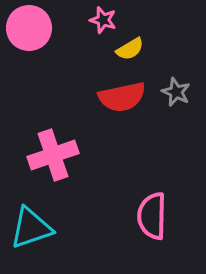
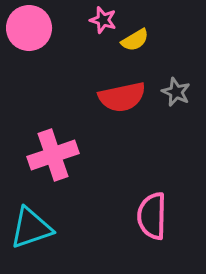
yellow semicircle: moved 5 px right, 9 px up
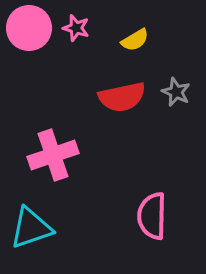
pink star: moved 27 px left, 8 px down
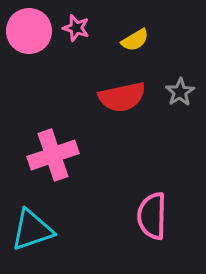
pink circle: moved 3 px down
gray star: moved 4 px right; rotated 16 degrees clockwise
cyan triangle: moved 1 px right, 2 px down
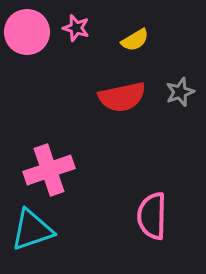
pink circle: moved 2 px left, 1 px down
gray star: rotated 12 degrees clockwise
pink cross: moved 4 px left, 15 px down
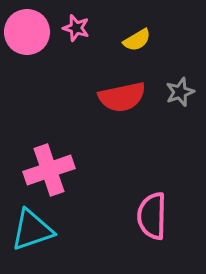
yellow semicircle: moved 2 px right
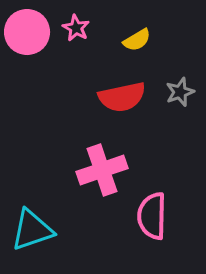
pink star: rotated 12 degrees clockwise
pink cross: moved 53 px right
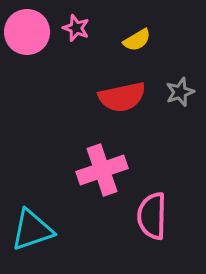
pink star: rotated 8 degrees counterclockwise
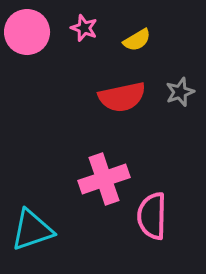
pink star: moved 8 px right
pink cross: moved 2 px right, 9 px down
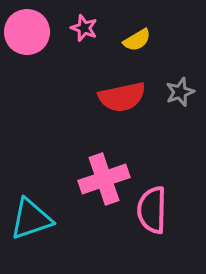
pink semicircle: moved 6 px up
cyan triangle: moved 1 px left, 11 px up
